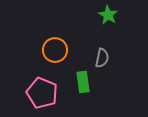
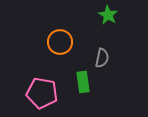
orange circle: moved 5 px right, 8 px up
pink pentagon: rotated 12 degrees counterclockwise
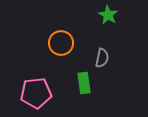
orange circle: moved 1 px right, 1 px down
green rectangle: moved 1 px right, 1 px down
pink pentagon: moved 6 px left; rotated 16 degrees counterclockwise
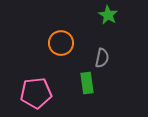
green rectangle: moved 3 px right
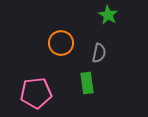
gray semicircle: moved 3 px left, 5 px up
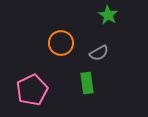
gray semicircle: rotated 48 degrees clockwise
pink pentagon: moved 4 px left, 3 px up; rotated 20 degrees counterclockwise
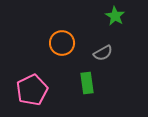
green star: moved 7 px right, 1 px down
orange circle: moved 1 px right
gray semicircle: moved 4 px right
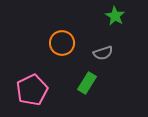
gray semicircle: rotated 12 degrees clockwise
green rectangle: rotated 40 degrees clockwise
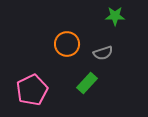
green star: rotated 30 degrees counterclockwise
orange circle: moved 5 px right, 1 px down
green rectangle: rotated 10 degrees clockwise
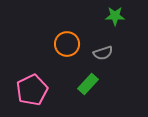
green rectangle: moved 1 px right, 1 px down
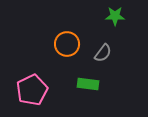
gray semicircle: rotated 36 degrees counterclockwise
green rectangle: rotated 55 degrees clockwise
